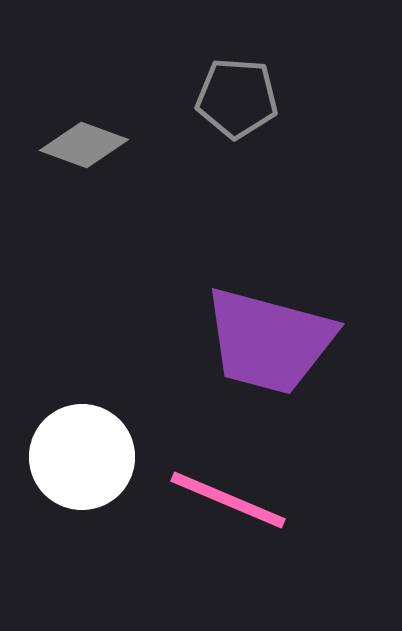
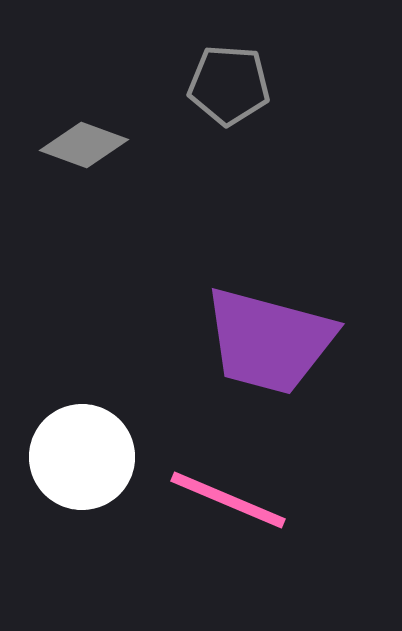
gray pentagon: moved 8 px left, 13 px up
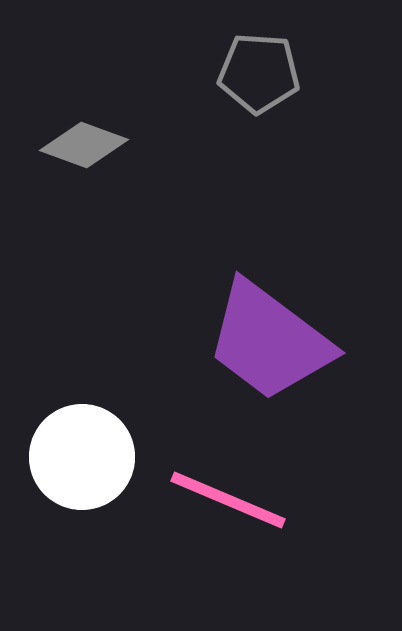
gray pentagon: moved 30 px right, 12 px up
purple trapezoid: rotated 22 degrees clockwise
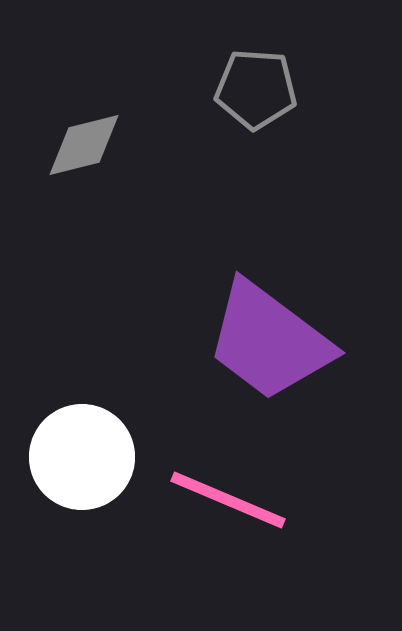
gray pentagon: moved 3 px left, 16 px down
gray diamond: rotated 34 degrees counterclockwise
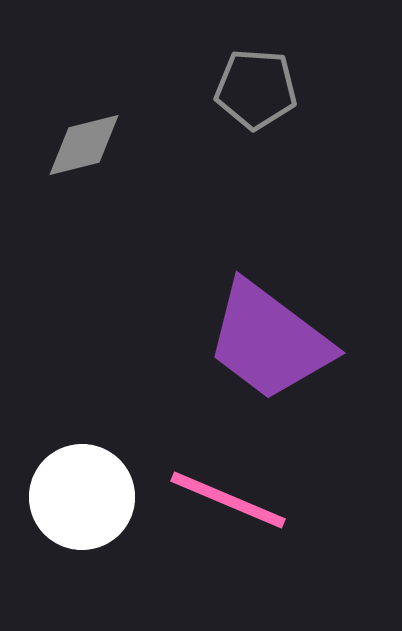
white circle: moved 40 px down
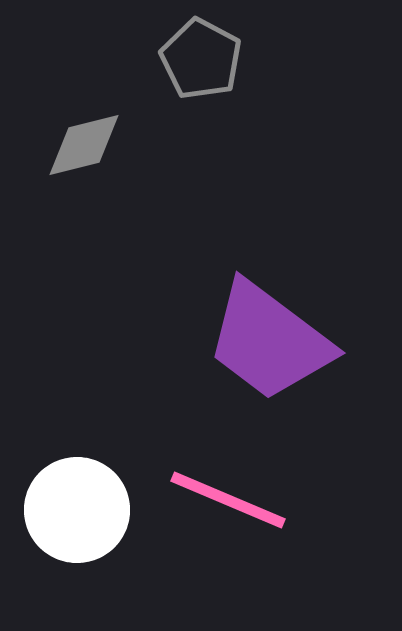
gray pentagon: moved 55 px left, 30 px up; rotated 24 degrees clockwise
white circle: moved 5 px left, 13 px down
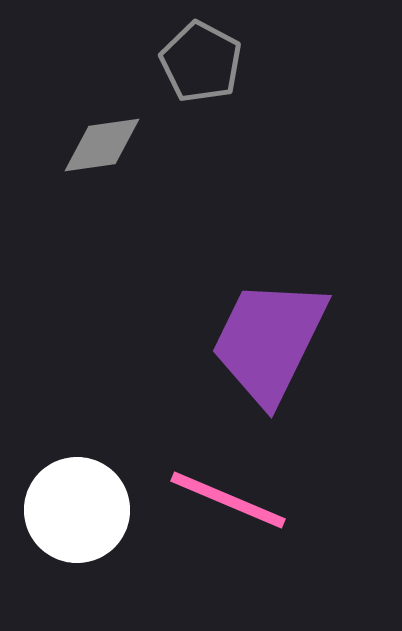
gray pentagon: moved 3 px down
gray diamond: moved 18 px right; rotated 6 degrees clockwise
purple trapezoid: rotated 79 degrees clockwise
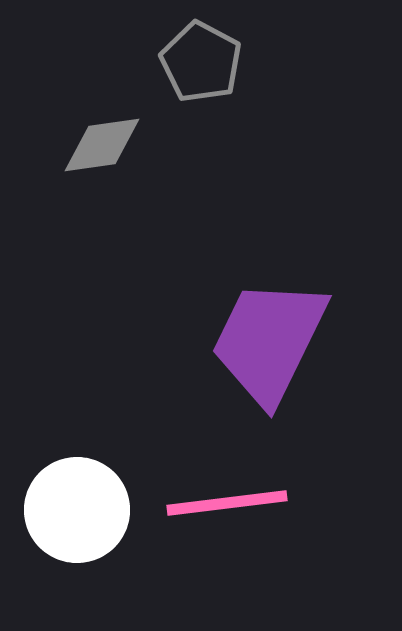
pink line: moved 1 px left, 3 px down; rotated 30 degrees counterclockwise
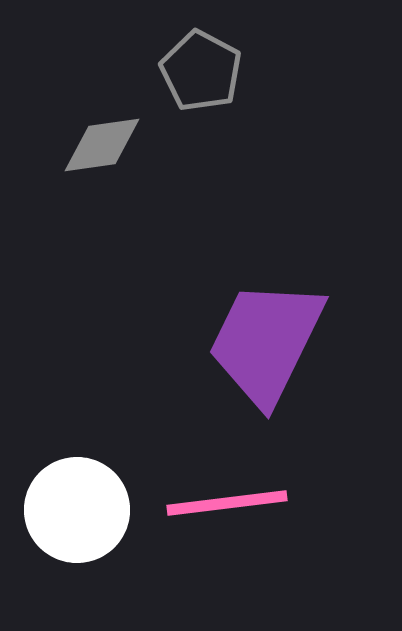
gray pentagon: moved 9 px down
purple trapezoid: moved 3 px left, 1 px down
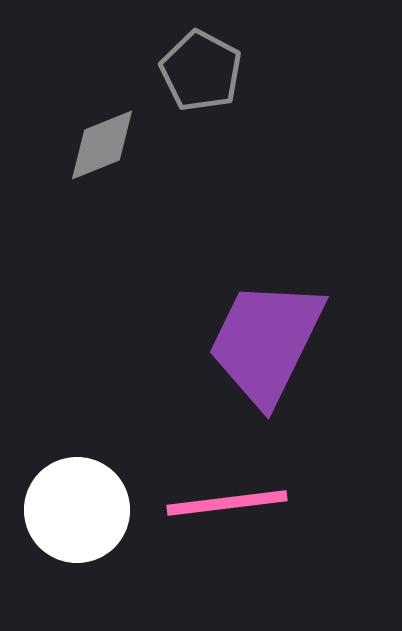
gray diamond: rotated 14 degrees counterclockwise
